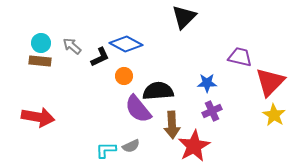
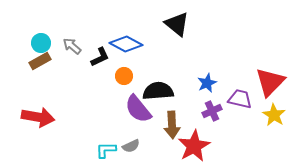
black triangle: moved 7 px left, 7 px down; rotated 36 degrees counterclockwise
purple trapezoid: moved 42 px down
brown rectangle: rotated 35 degrees counterclockwise
blue star: rotated 24 degrees counterclockwise
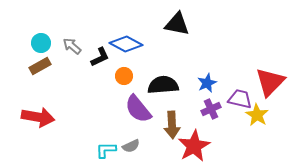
black triangle: rotated 28 degrees counterclockwise
brown rectangle: moved 5 px down
black semicircle: moved 5 px right, 6 px up
purple cross: moved 1 px left, 2 px up
yellow star: moved 17 px left
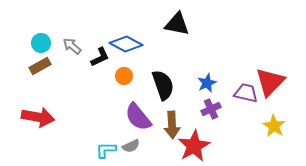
black semicircle: rotated 76 degrees clockwise
purple trapezoid: moved 6 px right, 6 px up
purple semicircle: moved 8 px down
yellow star: moved 17 px right, 11 px down
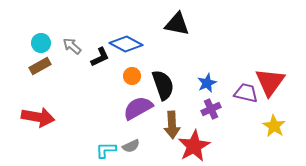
orange circle: moved 8 px right
red triangle: rotated 8 degrees counterclockwise
purple semicircle: moved 9 px up; rotated 100 degrees clockwise
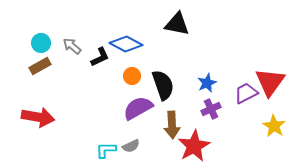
purple trapezoid: rotated 40 degrees counterclockwise
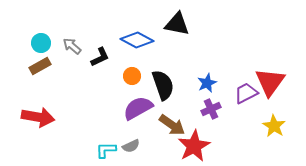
blue diamond: moved 11 px right, 4 px up
brown arrow: rotated 52 degrees counterclockwise
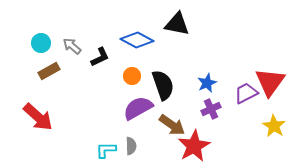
brown rectangle: moved 9 px right, 5 px down
red arrow: rotated 32 degrees clockwise
gray semicircle: rotated 66 degrees counterclockwise
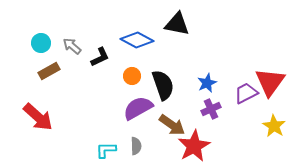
gray semicircle: moved 5 px right
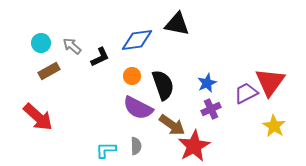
blue diamond: rotated 36 degrees counterclockwise
purple semicircle: rotated 124 degrees counterclockwise
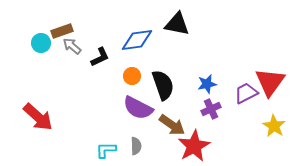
brown rectangle: moved 13 px right, 40 px up; rotated 10 degrees clockwise
blue star: moved 1 px down; rotated 12 degrees clockwise
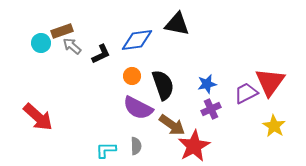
black L-shape: moved 1 px right, 3 px up
